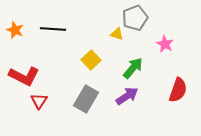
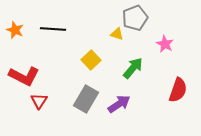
purple arrow: moved 8 px left, 8 px down
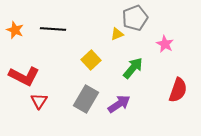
yellow triangle: rotated 40 degrees counterclockwise
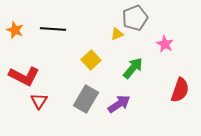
red semicircle: moved 2 px right
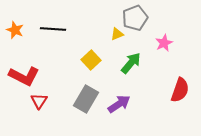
pink star: moved 1 px left, 1 px up; rotated 18 degrees clockwise
green arrow: moved 2 px left, 5 px up
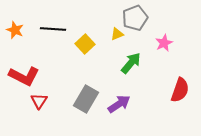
yellow square: moved 6 px left, 16 px up
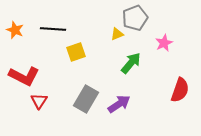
yellow square: moved 9 px left, 8 px down; rotated 24 degrees clockwise
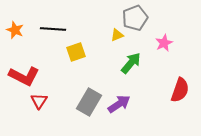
yellow triangle: moved 1 px down
gray rectangle: moved 3 px right, 3 px down
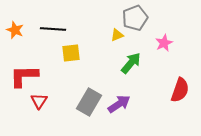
yellow square: moved 5 px left, 1 px down; rotated 12 degrees clockwise
red L-shape: rotated 152 degrees clockwise
